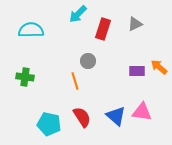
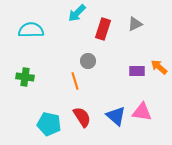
cyan arrow: moved 1 px left, 1 px up
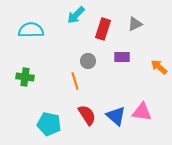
cyan arrow: moved 1 px left, 2 px down
purple rectangle: moved 15 px left, 14 px up
red semicircle: moved 5 px right, 2 px up
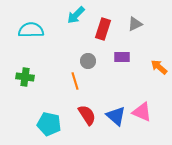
pink triangle: rotated 15 degrees clockwise
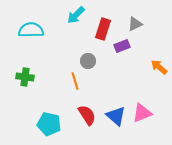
purple rectangle: moved 11 px up; rotated 21 degrees counterclockwise
pink triangle: moved 1 px down; rotated 45 degrees counterclockwise
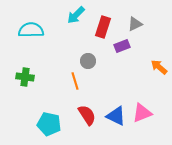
red rectangle: moved 2 px up
blue triangle: rotated 15 degrees counterclockwise
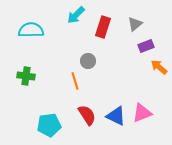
gray triangle: rotated 14 degrees counterclockwise
purple rectangle: moved 24 px right
green cross: moved 1 px right, 1 px up
cyan pentagon: moved 1 px down; rotated 20 degrees counterclockwise
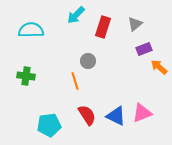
purple rectangle: moved 2 px left, 3 px down
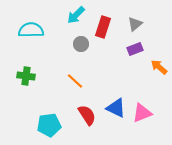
purple rectangle: moved 9 px left
gray circle: moved 7 px left, 17 px up
orange line: rotated 30 degrees counterclockwise
blue triangle: moved 8 px up
